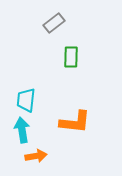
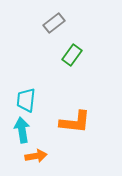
green rectangle: moved 1 px right, 2 px up; rotated 35 degrees clockwise
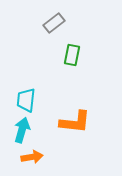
green rectangle: rotated 25 degrees counterclockwise
cyan arrow: rotated 25 degrees clockwise
orange arrow: moved 4 px left, 1 px down
